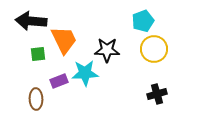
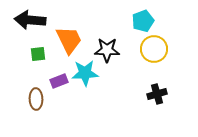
black arrow: moved 1 px left, 1 px up
orange trapezoid: moved 5 px right
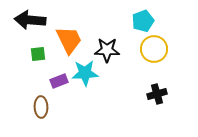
brown ellipse: moved 5 px right, 8 px down
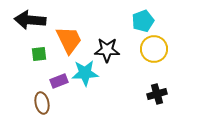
green square: moved 1 px right
brown ellipse: moved 1 px right, 4 px up; rotated 10 degrees counterclockwise
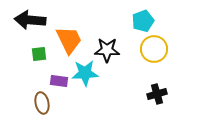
purple rectangle: rotated 30 degrees clockwise
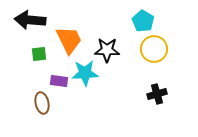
cyan pentagon: rotated 20 degrees counterclockwise
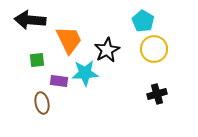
black star: rotated 30 degrees counterclockwise
green square: moved 2 px left, 6 px down
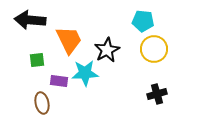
cyan pentagon: rotated 25 degrees counterclockwise
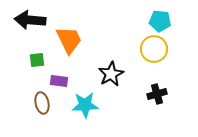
cyan pentagon: moved 17 px right
black star: moved 4 px right, 24 px down
cyan star: moved 32 px down
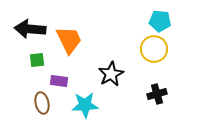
black arrow: moved 9 px down
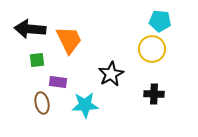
yellow circle: moved 2 px left
purple rectangle: moved 1 px left, 1 px down
black cross: moved 3 px left; rotated 18 degrees clockwise
